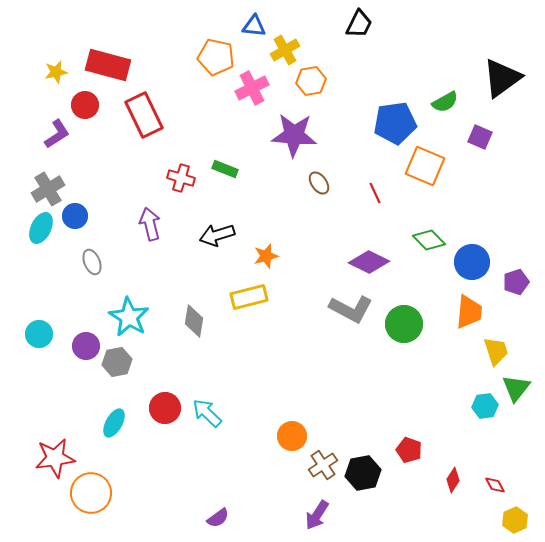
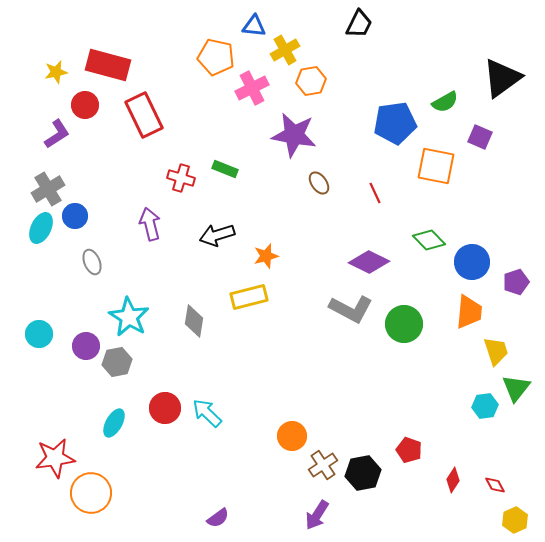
purple star at (294, 135): rotated 6 degrees clockwise
orange square at (425, 166): moved 11 px right; rotated 12 degrees counterclockwise
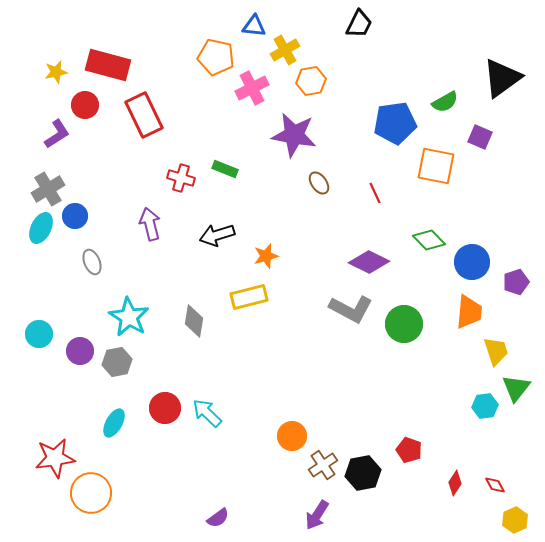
purple circle at (86, 346): moved 6 px left, 5 px down
red diamond at (453, 480): moved 2 px right, 3 px down
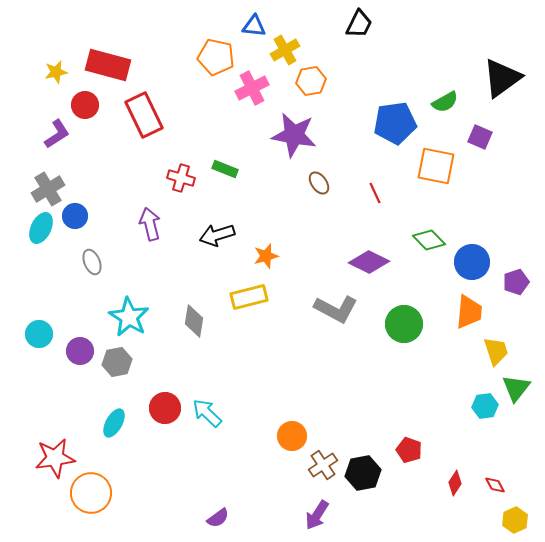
gray L-shape at (351, 309): moved 15 px left
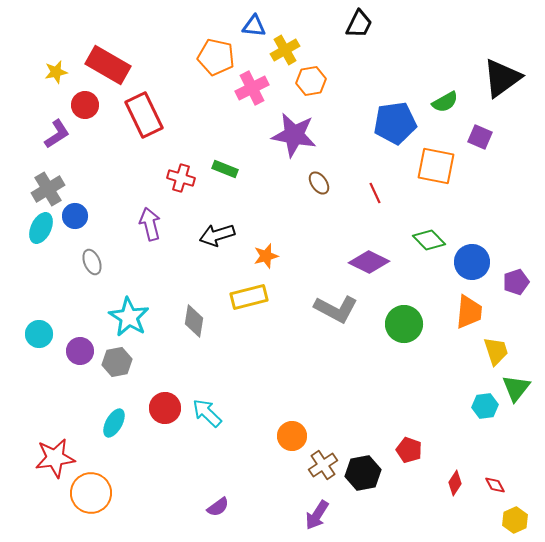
red rectangle at (108, 65): rotated 15 degrees clockwise
purple semicircle at (218, 518): moved 11 px up
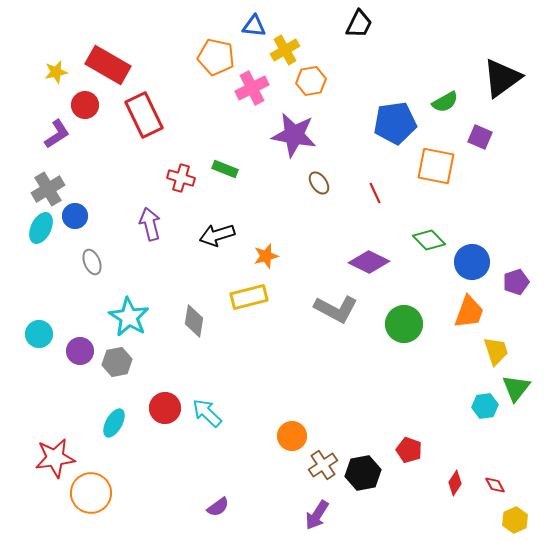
orange trapezoid at (469, 312): rotated 15 degrees clockwise
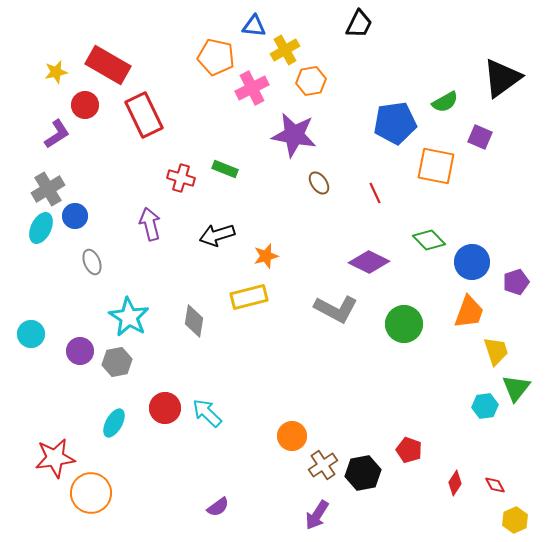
cyan circle at (39, 334): moved 8 px left
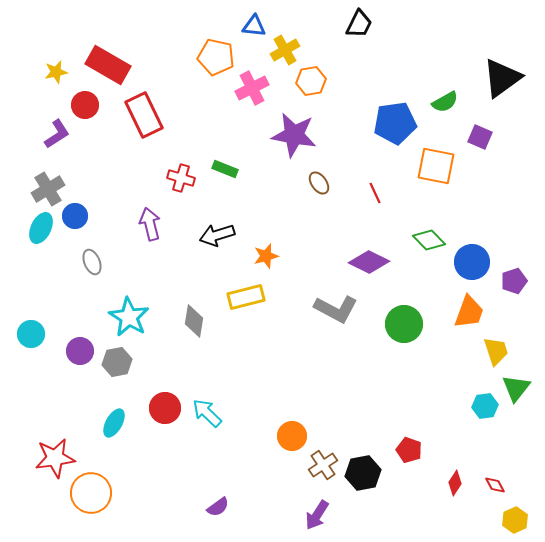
purple pentagon at (516, 282): moved 2 px left, 1 px up
yellow rectangle at (249, 297): moved 3 px left
